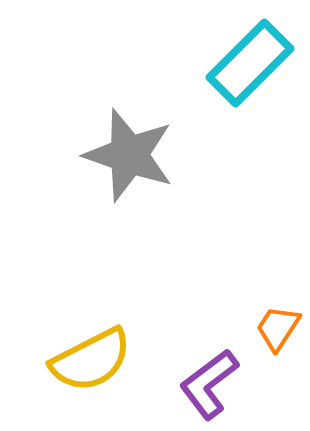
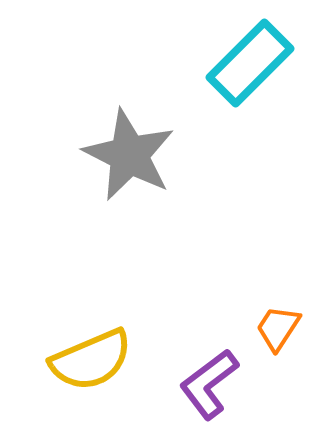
gray star: rotated 8 degrees clockwise
yellow semicircle: rotated 4 degrees clockwise
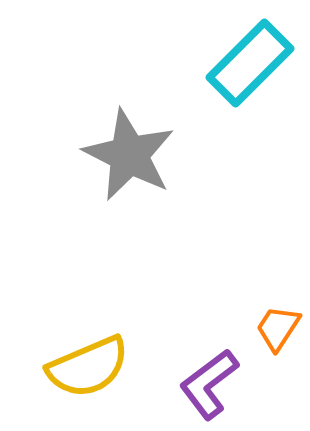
yellow semicircle: moved 3 px left, 7 px down
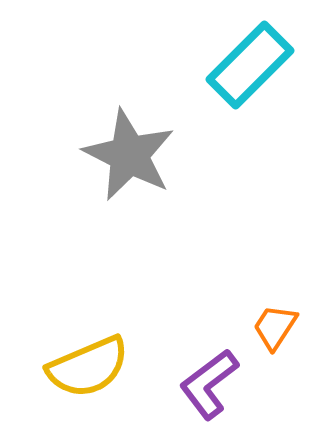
cyan rectangle: moved 2 px down
orange trapezoid: moved 3 px left, 1 px up
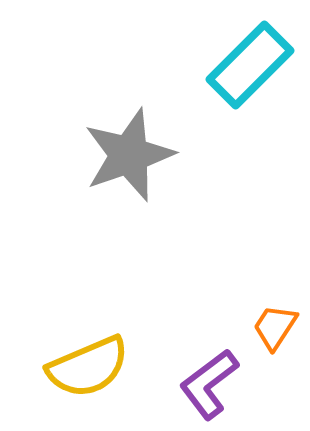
gray star: rotated 26 degrees clockwise
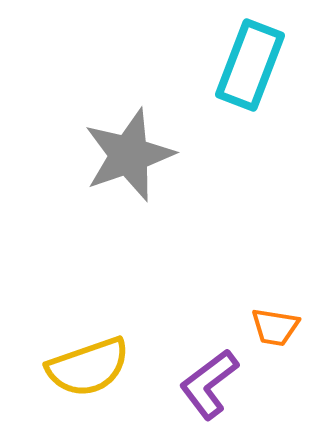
cyan rectangle: rotated 24 degrees counterclockwise
orange trapezoid: rotated 114 degrees counterclockwise
yellow semicircle: rotated 4 degrees clockwise
